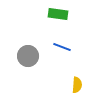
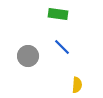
blue line: rotated 24 degrees clockwise
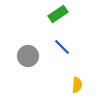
green rectangle: rotated 42 degrees counterclockwise
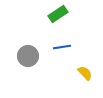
blue line: rotated 54 degrees counterclockwise
yellow semicircle: moved 8 px right, 12 px up; rotated 49 degrees counterclockwise
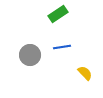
gray circle: moved 2 px right, 1 px up
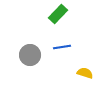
green rectangle: rotated 12 degrees counterclockwise
yellow semicircle: rotated 28 degrees counterclockwise
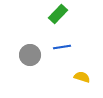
yellow semicircle: moved 3 px left, 4 px down
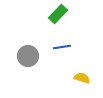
gray circle: moved 2 px left, 1 px down
yellow semicircle: moved 1 px down
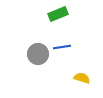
green rectangle: rotated 24 degrees clockwise
gray circle: moved 10 px right, 2 px up
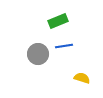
green rectangle: moved 7 px down
blue line: moved 2 px right, 1 px up
